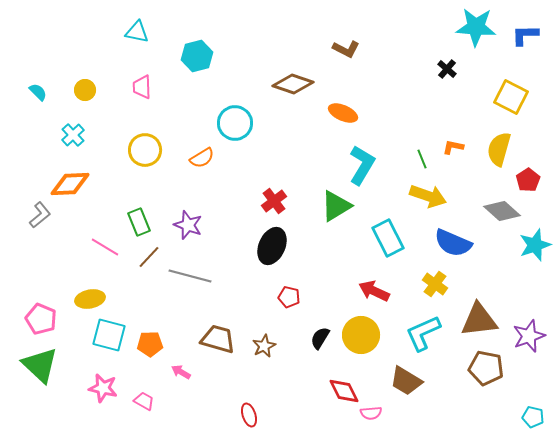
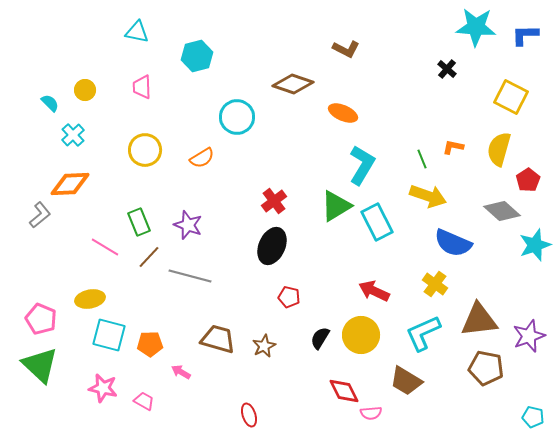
cyan semicircle at (38, 92): moved 12 px right, 11 px down
cyan circle at (235, 123): moved 2 px right, 6 px up
cyan rectangle at (388, 238): moved 11 px left, 16 px up
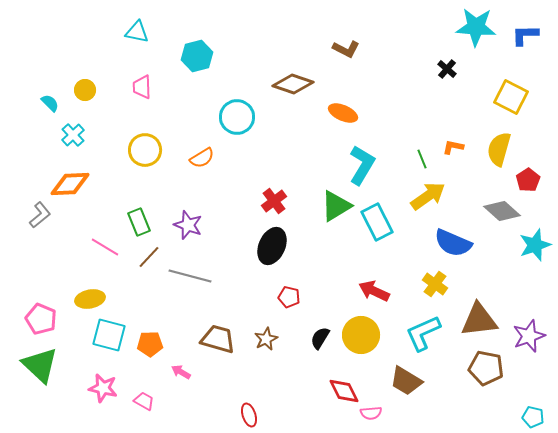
yellow arrow at (428, 196): rotated 54 degrees counterclockwise
brown star at (264, 346): moved 2 px right, 7 px up
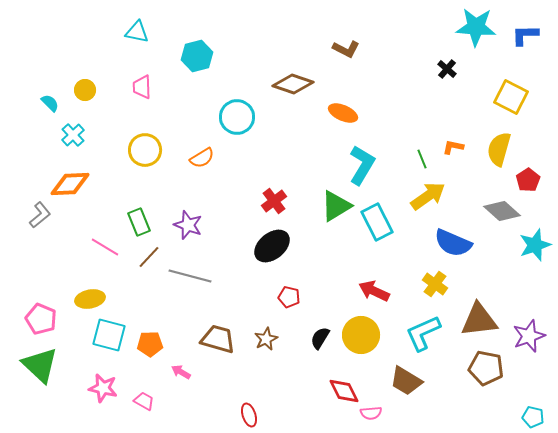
black ellipse at (272, 246): rotated 27 degrees clockwise
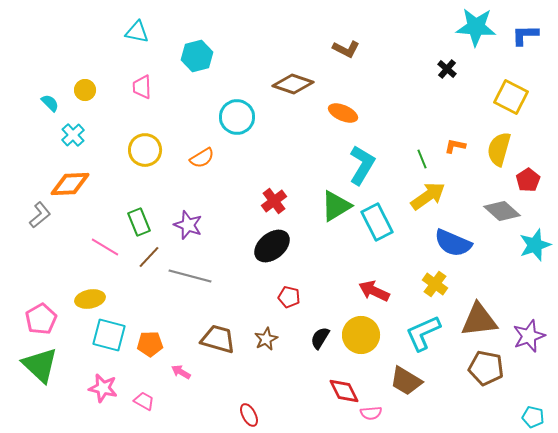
orange L-shape at (453, 147): moved 2 px right, 1 px up
pink pentagon at (41, 319): rotated 20 degrees clockwise
red ellipse at (249, 415): rotated 10 degrees counterclockwise
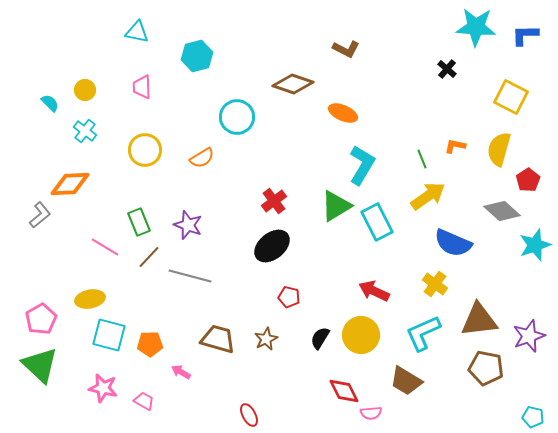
cyan cross at (73, 135): moved 12 px right, 4 px up; rotated 10 degrees counterclockwise
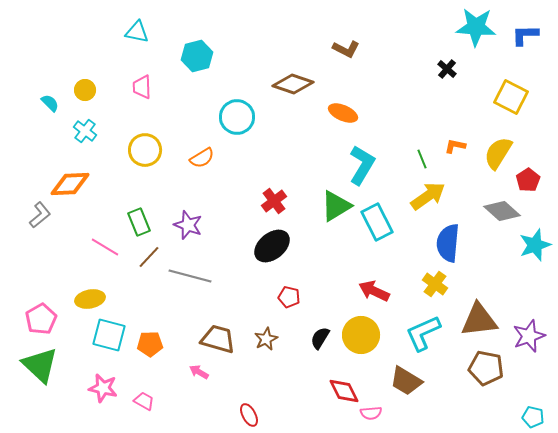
yellow semicircle at (499, 149): moved 1 px left, 4 px down; rotated 16 degrees clockwise
blue semicircle at (453, 243): moved 5 px left; rotated 72 degrees clockwise
pink arrow at (181, 372): moved 18 px right
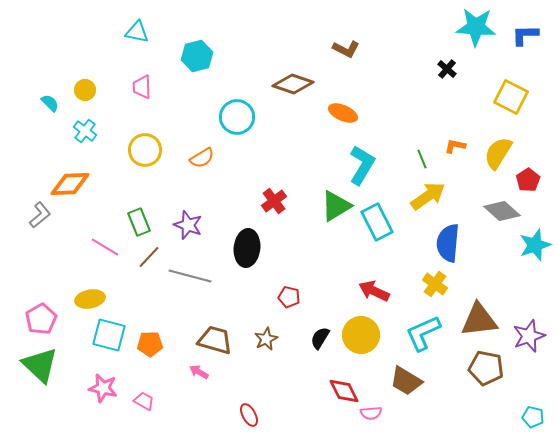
black ellipse at (272, 246): moved 25 px left, 2 px down; rotated 45 degrees counterclockwise
brown trapezoid at (218, 339): moved 3 px left, 1 px down
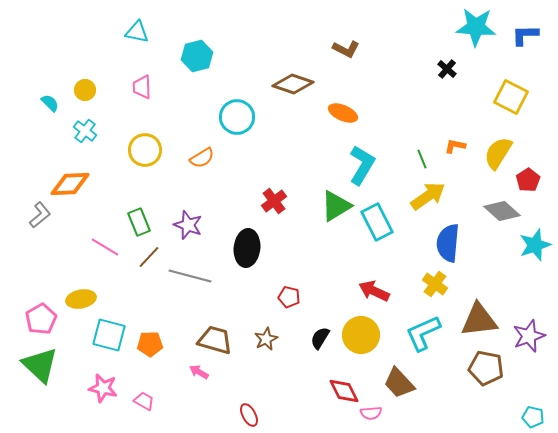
yellow ellipse at (90, 299): moved 9 px left
brown trapezoid at (406, 381): moved 7 px left, 2 px down; rotated 16 degrees clockwise
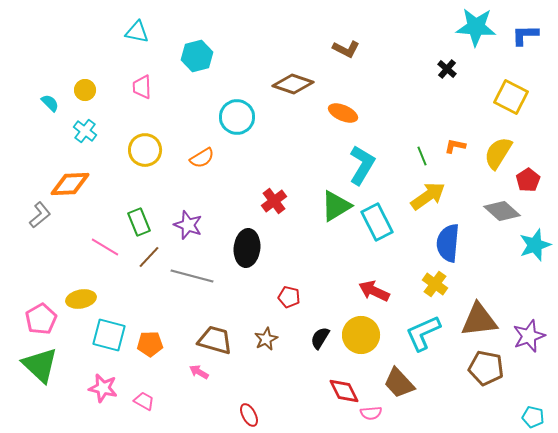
green line at (422, 159): moved 3 px up
gray line at (190, 276): moved 2 px right
